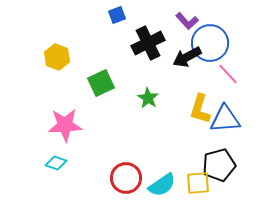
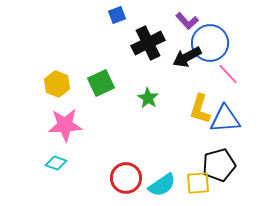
yellow hexagon: moved 27 px down
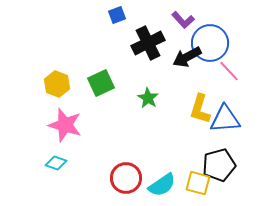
purple L-shape: moved 4 px left, 1 px up
pink line: moved 1 px right, 3 px up
pink star: rotated 20 degrees clockwise
yellow square: rotated 20 degrees clockwise
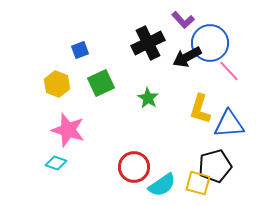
blue square: moved 37 px left, 35 px down
blue triangle: moved 4 px right, 5 px down
pink star: moved 3 px right, 5 px down
black pentagon: moved 4 px left, 1 px down
red circle: moved 8 px right, 11 px up
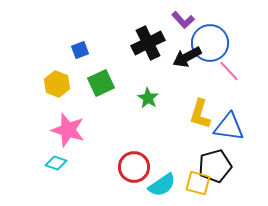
yellow L-shape: moved 5 px down
blue triangle: moved 3 px down; rotated 12 degrees clockwise
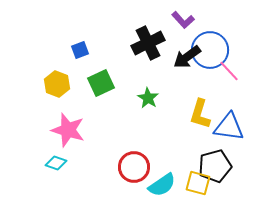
blue circle: moved 7 px down
black arrow: rotated 8 degrees counterclockwise
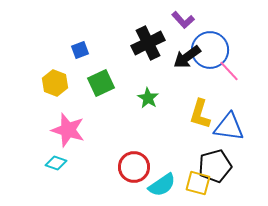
yellow hexagon: moved 2 px left, 1 px up
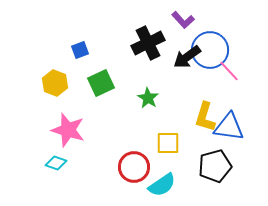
yellow L-shape: moved 5 px right, 3 px down
yellow square: moved 30 px left, 40 px up; rotated 15 degrees counterclockwise
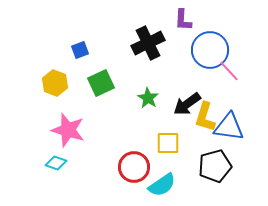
purple L-shape: rotated 45 degrees clockwise
black arrow: moved 47 px down
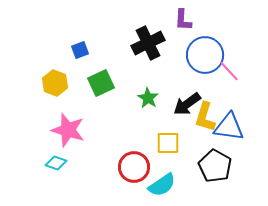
blue circle: moved 5 px left, 5 px down
black pentagon: rotated 28 degrees counterclockwise
